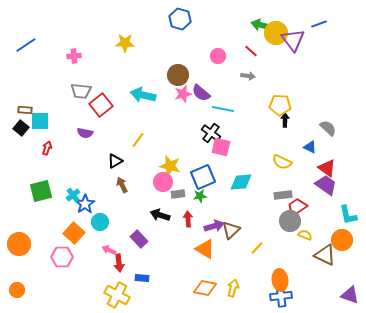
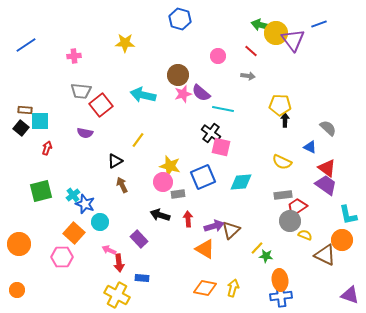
green star at (200, 196): moved 66 px right, 60 px down; rotated 16 degrees clockwise
blue star at (85, 204): rotated 18 degrees counterclockwise
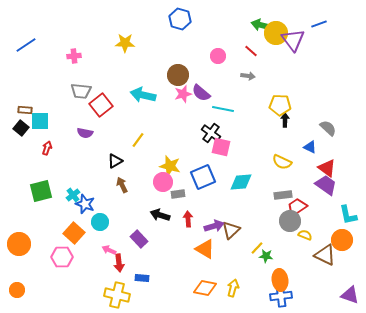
yellow cross at (117, 295): rotated 15 degrees counterclockwise
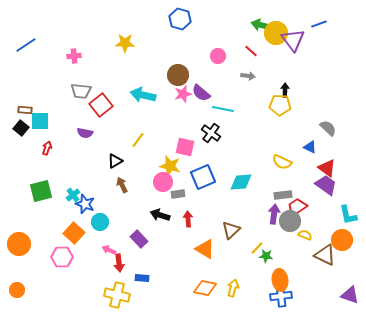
black arrow at (285, 120): moved 30 px up
pink square at (221, 147): moved 36 px left
purple arrow at (214, 226): moved 60 px right, 12 px up; rotated 66 degrees counterclockwise
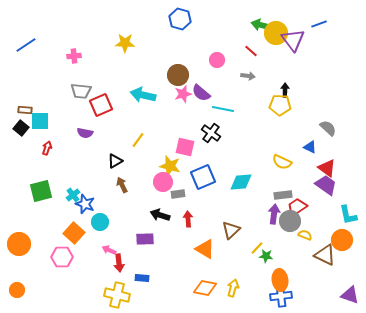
pink circle at (218, 56): moved 1 px left, 4 px down
red square at (101, 105): rotated 15 degrees clockwise
purple rectangle at (139, 239): moved 6 px right; rotated 48 degrees counterclockwise
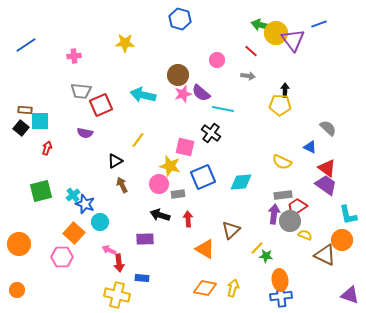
pink circle at (163, 182): moved 4 px left, 2 px down
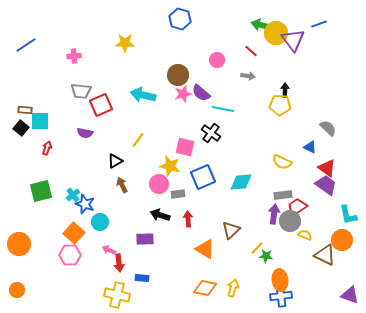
pink hexagon at (62, 257): moved 8 px right, 2 px up
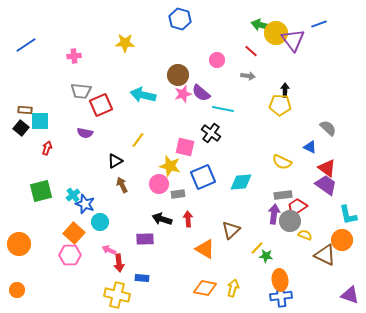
black arrow at (160, 215): moved 2 px right, 4 px down
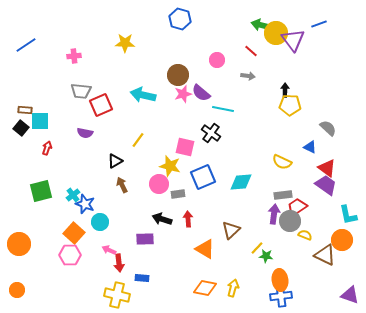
yellow pentagon at (280, 105): moved 10 px right
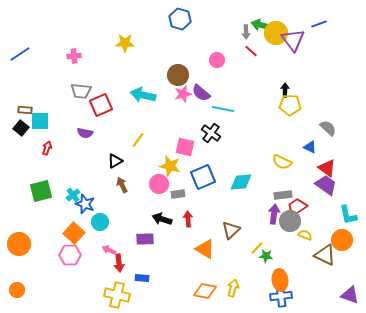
blue line at (26, 45): moved 6 px left, 9 px down
gray arrow at (248, 76): moved 2 px left, 44 px up; rotated 80 degrees clockwise
orange diamond at (205, 288): moved 3 px down
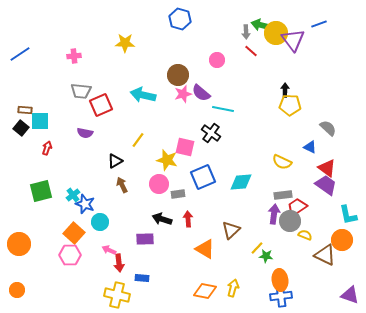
yellow star at (170, 166): moved 3 px left, 6 px up
